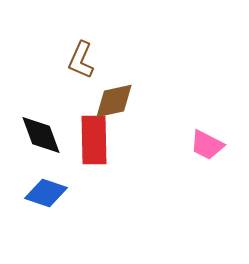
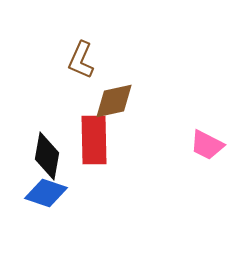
black diamond: moved 6 px right, 21 px down; rotated 30 degrees clockwise
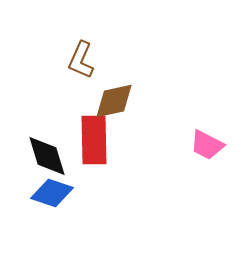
black diamond: rotated 27 degrees counterclockwise
blue diamond: moved 6 px right
